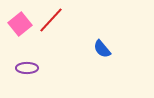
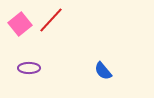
blue semicircle: moved 1 px right, 22 px down
purple ellipse: moved 2 px right
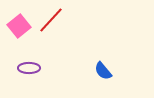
pink square: moved 1 px left, 2 px down
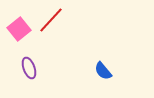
pink square: moved 3 px down
purple ellipse: rotated 70 degrees clockwise
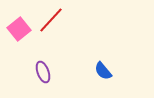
purple ellipse: moved 14 px right, 4 px down
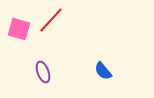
pink square: rotated 35 degrees counterclockwise
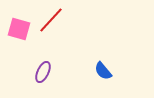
purple ellipse: rotated 45 degrees clockwise
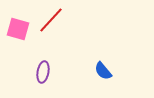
pink square: moved 1 px left
purple ellipse: rotated 15 degrees counterclockwise
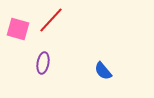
purple ellipse: moved 9 px up
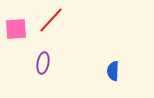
pink square: moved 2 px left; rotated 20 degrees counterclockwise
blue semicircle: moved 10 px right; rotated 42 degrees clockwise
